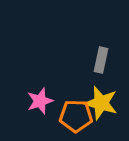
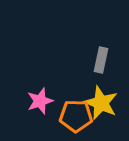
yellow star: rotated 8 degrees clockwise
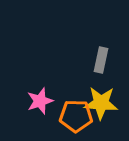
yellow star: rotated 20 degrees counterclockwise
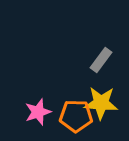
gray rectangle: rotated 25 degrees clockwise
pink star: moved 2 px left, 11 px down
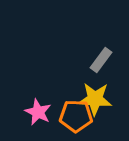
yellow star: moved 6 px left, 4 px up
pink star: rotated 28 degrees counterclockwise
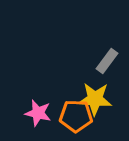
gray rectangle: moved 6 px right, 1 px down
pink star: moved 1 px down; rotated 12 degrees counterclockwise
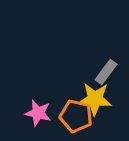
gray rectangle: moved 1 px left, 11 px down
orange pentagon: rotated 12 degrees clockwise
